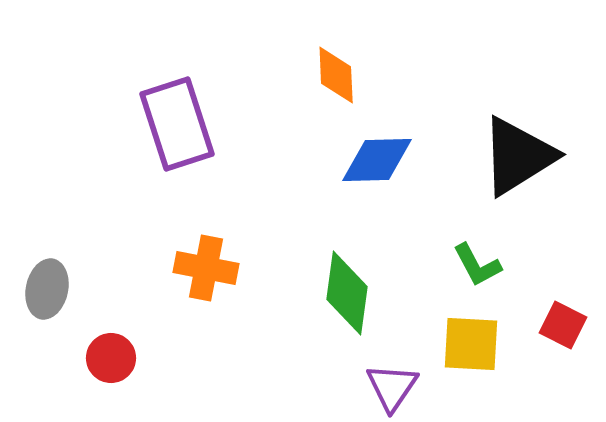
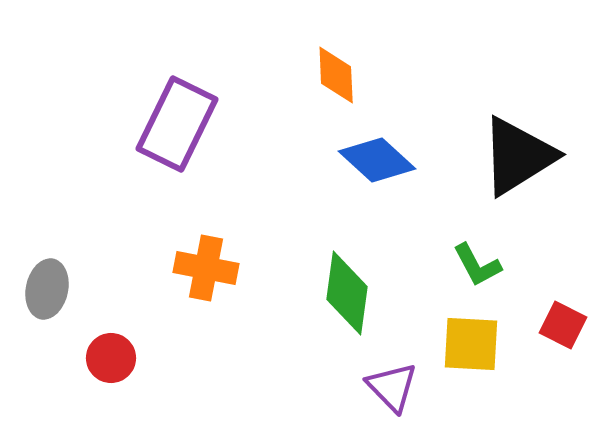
purple rectangle: rotated 44 degrees clockwise
blue diamond: rotated 44 degrees clockwise
purple triangle: rotated 18 degrees counterclockwise
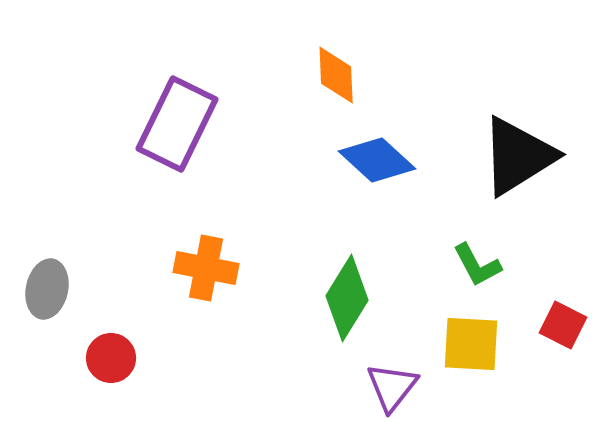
green diamond: moved 5 px down; rotated 24 degrees clockwise
purple triangle: rotated 22 degrees clockwise
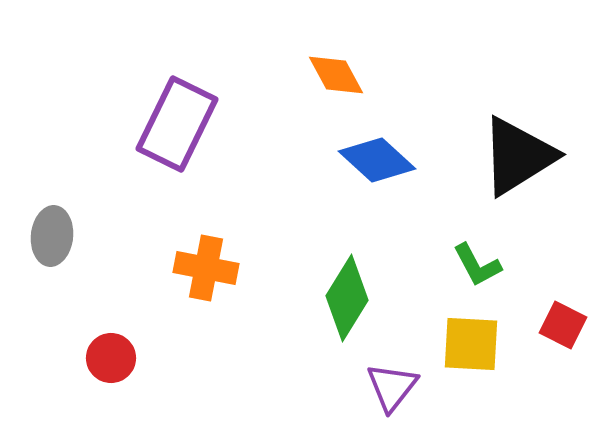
orange diamond: rotated 26 degrees counterclockwise
gray ellipse: moved 5 px right, 53 px up; rotated 6 degrees counterclockwise
